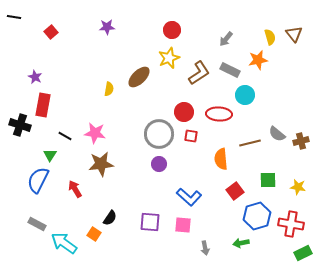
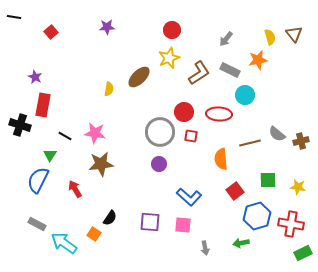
gray circle at (159, 134): moved 1 px right, 2 px up
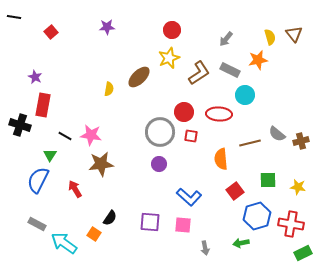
pink star at (95, 133): moved 4 px left, 2 px down
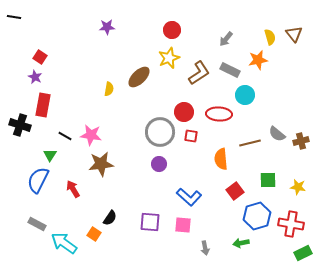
red square at (51, 32): moved 11 px left, 25 px down; rotated 16 degrees counterclockwise
red arrow at (75, 189): moved 2 px left
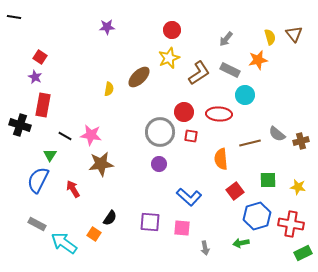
pink square at (183, 225): moved 1 px left, 3 px down
